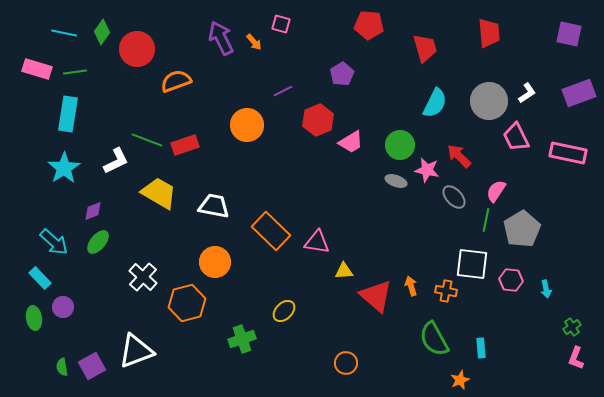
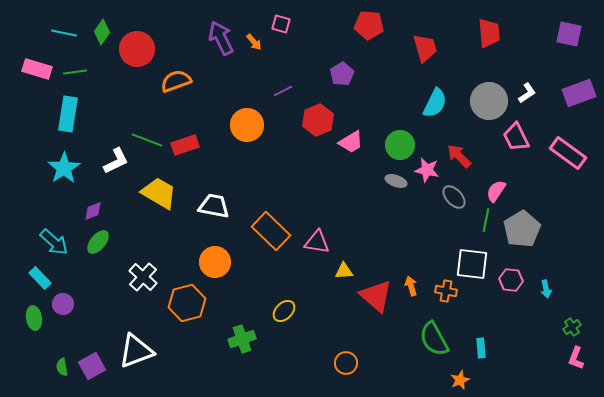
pink rectangle at (568, 153): rotated 24 degrees clockwise
purple circle at (63, 307): moved 3 px up
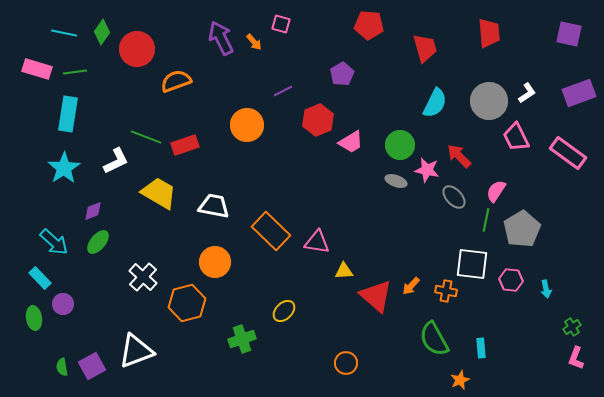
green line at (147, 140): moved 1 px left, 3 px up
orange arrow at (411, 286): rotated 120 degrees counterclockwise
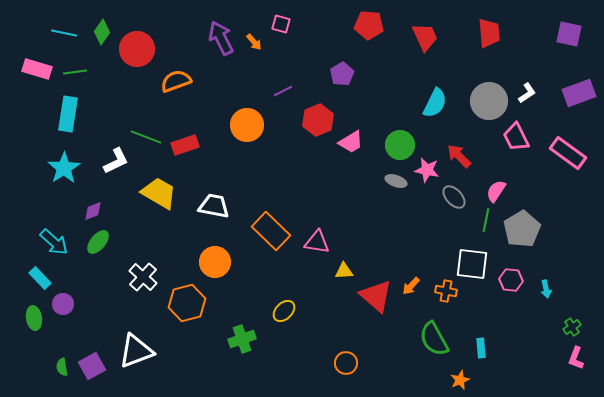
red trapezoid at (425, 48): moved 11 px up; rotated 8 degrees counterclockwise
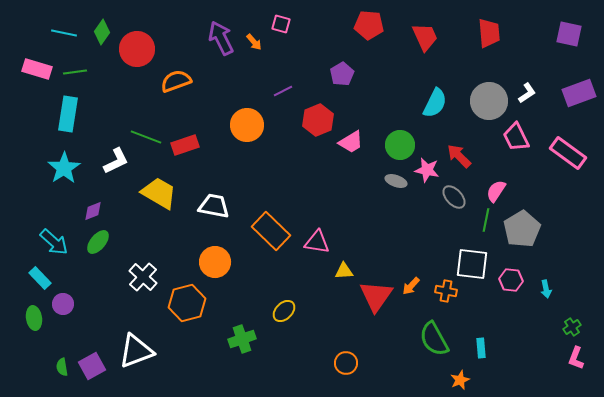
red triangle at (376, 296): rotated 24 degrees clockwise
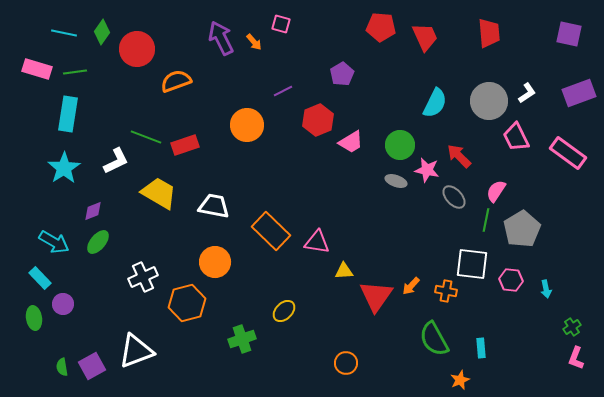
red pentagon at (369, 25): moved 12 px right, 2 px down
cyan arrow at (54, 242): rotated 12 degrees counterclockwise
white cross at (143, 277): rotated 24 degrees clockwise
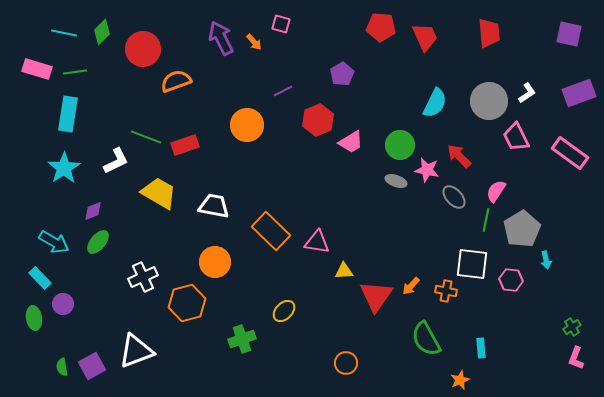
green diamond at (102, 32): rotated 10 degrees clockwise
red circle at (137, 49): moved 6 px right
pink rectangle at (568, 153): moved 2 px right
cyan arrow at (546, 289): moved 29 px up
green semicircle at (434, 339): moved 8 px left
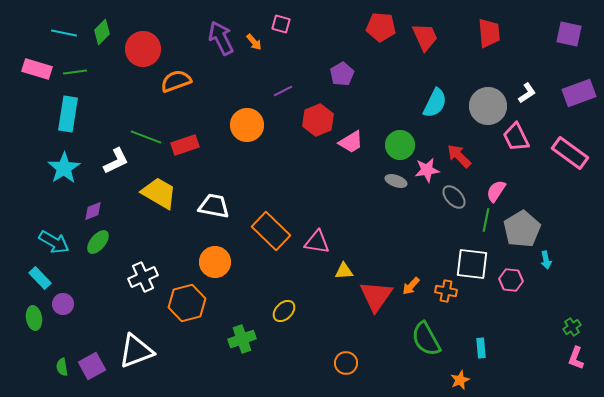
gray circle at (489, 101): moved 1 px left, 5 px down
pink star at (427, 170): rotated 20 degrees counterclockwise
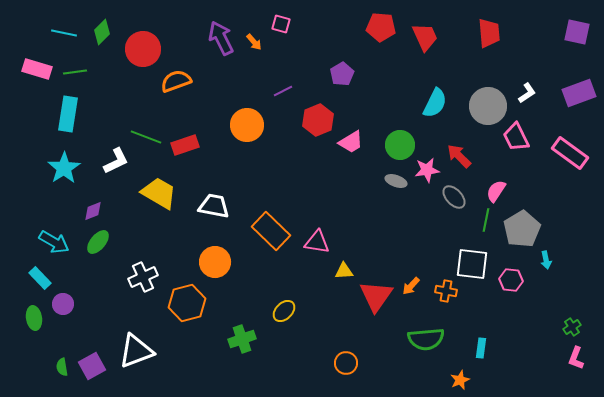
purple square at (569, 34): moved 8 px right, 2 px up
green semicircle at (426, 339): rotated 66 degrees counterclockwise
cyan rectangle at (481, 348): rotated 12 degrees clockwise
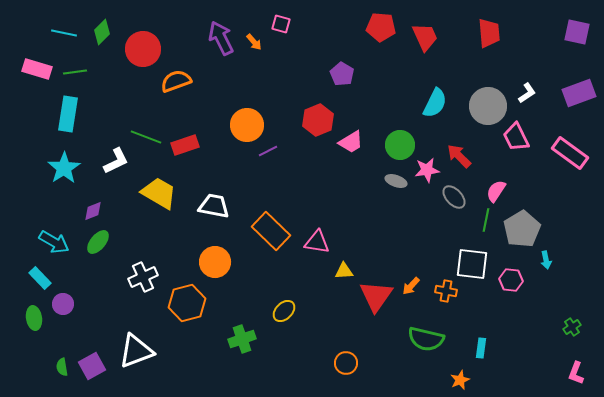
purple pentagon at (342, 74): rotated 10 degrees counterclockwise
purple line at (283, 91): moved 15 px left, 60 px down
green semicircle at (426, 339): rotated 18 degrees clockwise
pink L-shape at (576, 358): moved 15 px down
